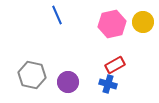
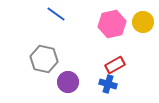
blue line: moved 1 px left, 1 px up; rotated 30 degrees counterclockwise
gray hexagon: moved 12 px right, 16 px up
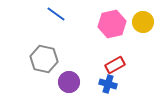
purple circle: moved 1 px right
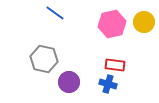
blue line: moved 1 px left, 1 px up
yellow circle: moved 1 px right
red rectangle: rotated 36 degrees clockwise
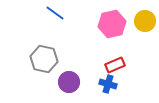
yellow circle: moved 1 px right, 1 px up
red rectangle: rotated 30 degrees counterclockwise
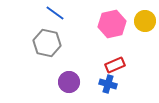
gray hexagon: moved 3 px right, 16 px up
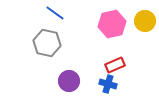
purple circle: moved 1 px up
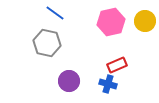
pink hexagon: moved 1 px left, 2 px up
red rectangle: moved 2 px right
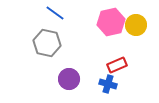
yellow circle: moved 9 px left, 4 px down
purple circle: moved 2 px up
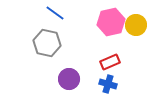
red rectangle: moved 7 px left, 3 px up
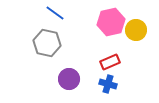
yellow circle: moved 5 px down
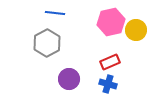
blue line: rotated 30 degrees counterclockwise
gray hexagon: rotated 20 degrees clockwise
